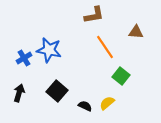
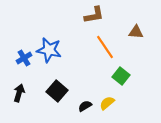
black semicircle: rotated 56 degrees counterclockwise
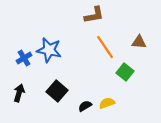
brown triangle: moved 3 px right, 10 px down
green square: moved 4 px right, 4 px up
yellow semicircle: rotated 21 degrees clockwise
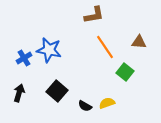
black semicircle: rotated 120 degrees counterclockwise
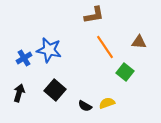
black square: moved 2 px left, 1 px up
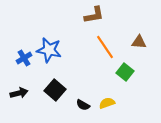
black arrow: rotated 60 degrees clockwise
black semicircle: moved 2 px left, 1 px up
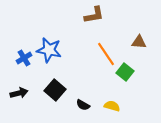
orange line: moved 1 px right, 7 px down
yellow semicircle: moved 5 px right, 3 px down; rotated 35 degrees clockwise
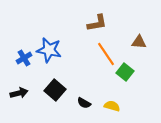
brown L-shape: moved 3 px right, 8 px down
black semicircle: moved 1 px right, 2 px up
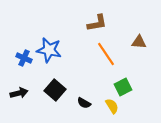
blue cross: rotated 35 degrees counterclockwise
green square: moved 2 px left, 15 px down; rotated 24 degrees clockwise
yellow semicircle: rotated 42 degrees clockwise
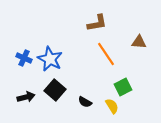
blue star: moved 1 px right, 9 px down; rotated 15 degrees clockwise
black arrow: moved 7 px right, 4 px down
black semicircle: moved 1 px right, 1 px up
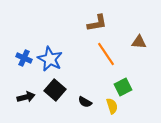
yellow semicircle: rotated 14 degrees clockwise
